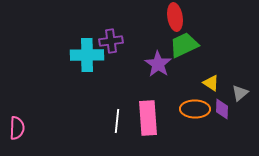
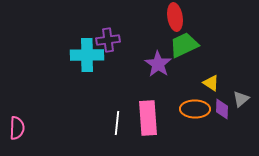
purple cross: moved 3 px left, 1 px up
gray triangle: moved 1 px right, 6 px down
white line: moved 2 px down
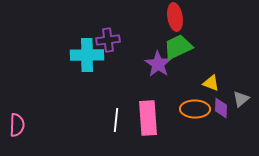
green trapezoid: moved 6 px left, 2 px down
yellow triangle: rotated 12 degrees counterclockwise
purple diamond: moved 1 px left, 1 px up
white line: moved 1 px left, 3 px up
pink semicircle: moved 3 px up
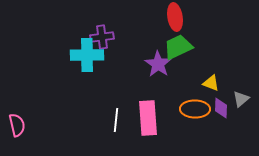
purple cross: moved 6 px left, 3 px up
pink semicircle: rotated 15 degrees counterclockwise
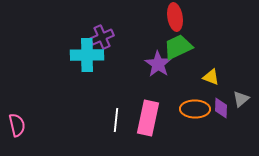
purple cross: rotated 15 degrees counterclockwise
yellow triangle: moved 6 px up
pink rectangle: rotated 16 degrees clockwise
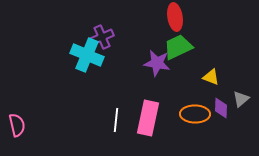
cyan cross: rotated 24 degrees clockwise
purple star: moved 1 px left, 1 px up; rotated 24 degrees counterclockwise
orange ellipse: moved 5 px down
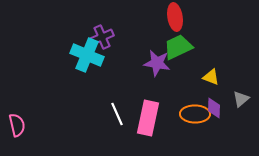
purple diamond: moved 7 px left
white line: moved 1 px right, 6 px up; rotated 30 degrees counterclockwise
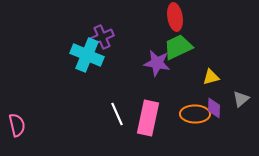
yellow triangle: rotated 36 degrees counterclockwise
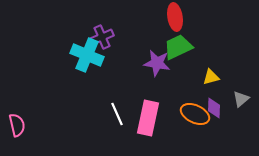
orange ellipse: rotated 24 degrees clockwise
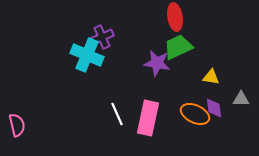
yellow triangle: rotated 24 degrees clockwise
gray triangle: rotated 42 degrees clockwise
purple diamond: rotated 10 degrees counterclockwise
